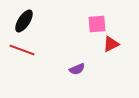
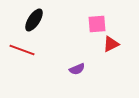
black ellipse: moved 10 px right, 1 px up
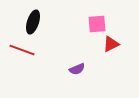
black ellipse: moved 1 px left, 2 px down; rotated 15 degrees counterclockwise
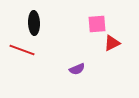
black ellipse: moved 1 px right, 1 px down; rotated 20 degrees counterclockwise
red triangle: moved 1 px right, 1 px up
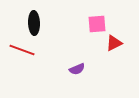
red triangle: moved 2 px right
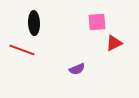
pink square: moved 2 px up
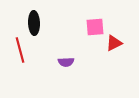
pink square: moved 2 px left, 5 px down
red line: moved 2 px left; rotated 55 degrees clockwise
purple semicircle: moved 11 px left, 7 px up; rotated 21 degrees clockwise
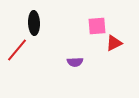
pink square: moved 2 px right, 1 px up
red line: moved 3 px left; rotated 55 degrees clockwise
purple semicircle: moved 9 px right
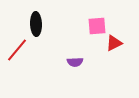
black ellipse: moved 2 px right, 1 px down
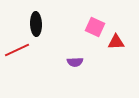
pink square: moved 2 px left, 1 px down; rotated 30 degrees clockwise
red triangle: moved 2 px right, 1 px up; rotated 24 degrees clockwise
red line: rotated 25 degrees clockwise
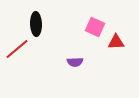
red line: moved 1 px up; rotated 15 degrees counterclockwise
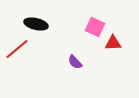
black ellipse: rotated 75 degrees counterclockwise
red triangle: moved 3 px left, 1 px down
purple semicircle: rotated 49 degrees clockwise
